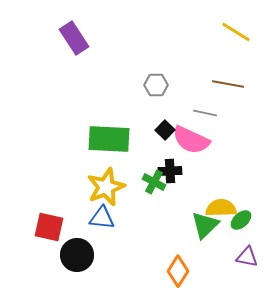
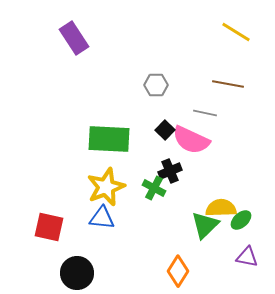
black cross: rotated 20 degrees counterclockwise
green cross: moved 6 px down
black circle: moved 18 px down
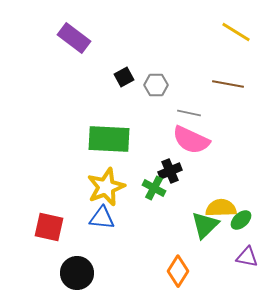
purple rectangle: rotated 20 degrees counterclockwise
gray line: moved 16 px left
black square: moved 41 px left, 53 px up; rotated 18 degrees clockwise
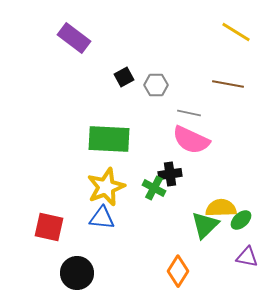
black cross: moved 3 px down; rotated 15 degrees clockwise
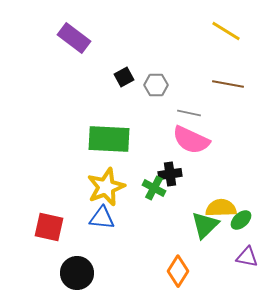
yellow line: moved 10 px left, 1 px up
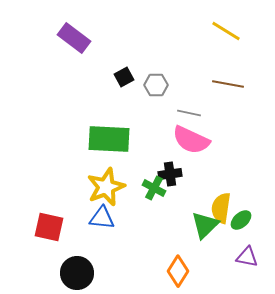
yellow semicircle: rotated 80 degrees counterclockwise
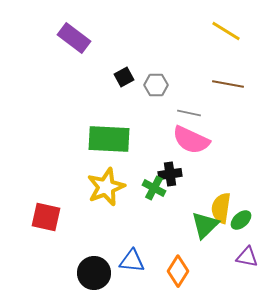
blue triangle: moved 30 px right, 43 px down
red square: moved 3 px left, 10 px up
black circle: moved 17 px right
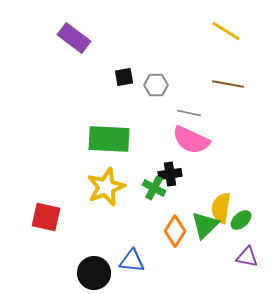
black square: rotated 18 degrees clockwise
orange diamond: moved 3 px left, 40 px up
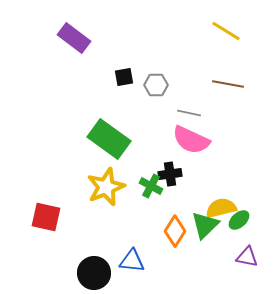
green rectangle: rotated 33 degrees clockwise
green cross: moved 3 px left, 2 px up
yellow semicircle: rotated 68 degrees clockwise
green ellipse: moved 2 px left
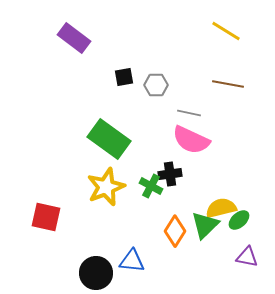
black circle: moved 2 px right
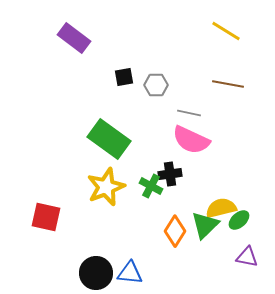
blue triangle: moved 2 px left, 12 px down
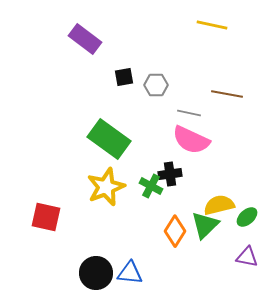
yellow line: moved 14 px left, 6 px up; rotated 20 degrees counterclockwise
purple rectangle: moved 11 px right, 1 px down
brown line: moved 1 px left, 10 px down
yellow semicircle: moved 2 px left, 3 px up
green ellipse: moved 8 px right, 3 px up
